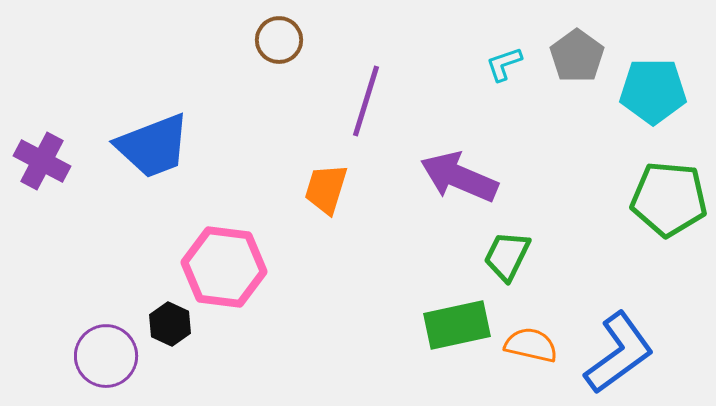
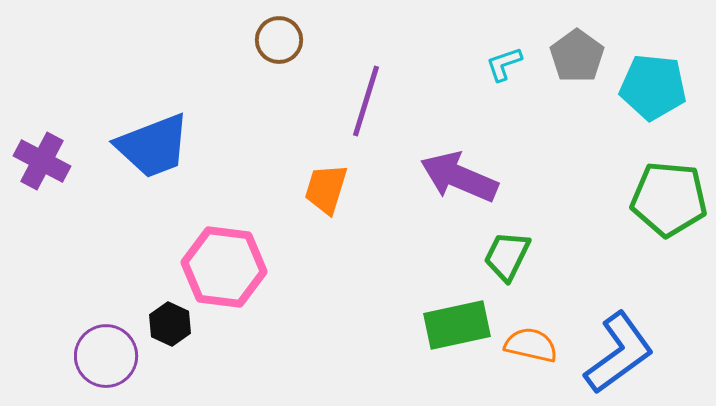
cyan pentagon: moved 4 px up; rotated 6 degrees clockwise
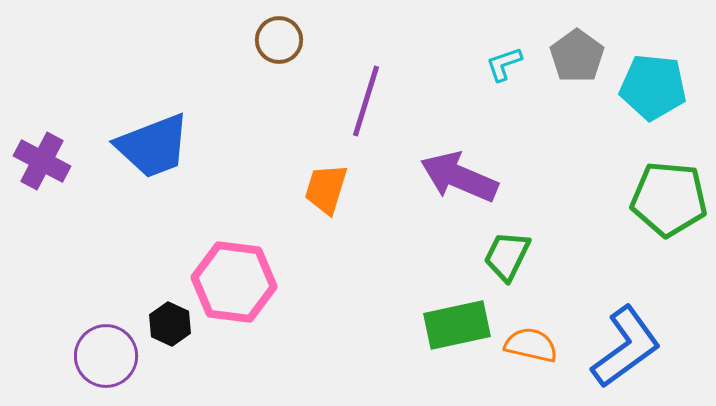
pink hexagon: moved 10 px right, 15 px down
blue L-shape: moved 7 px right, 6 px up
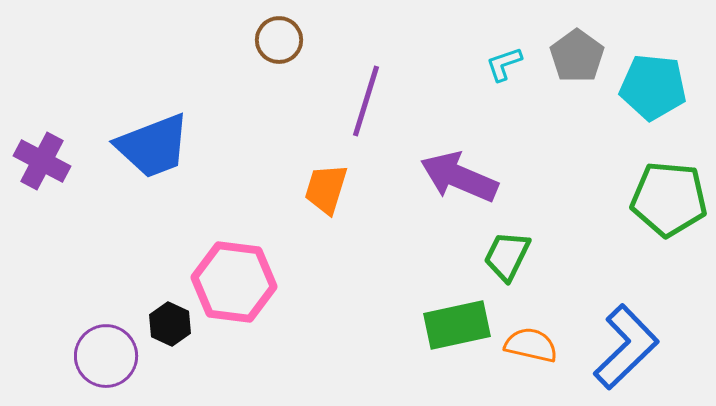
blue L-shape: rotated 8 degrees counterclockwise
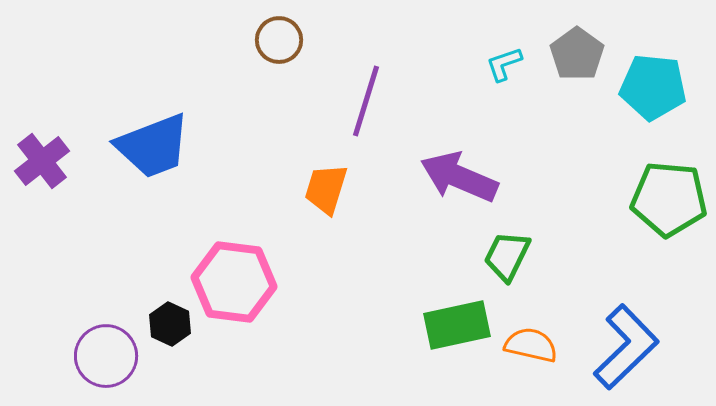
gray pentagon: moved 2 px up
purple cross: rotated 24 degrees clockwise
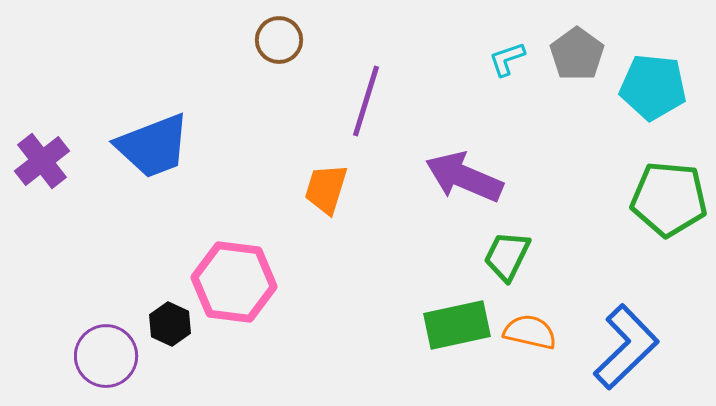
cyan L-shape: moved 3 px right, 5 px up
purple arrow: moved 5 px right
orange semicircle: moved 1 px left, 13 px up
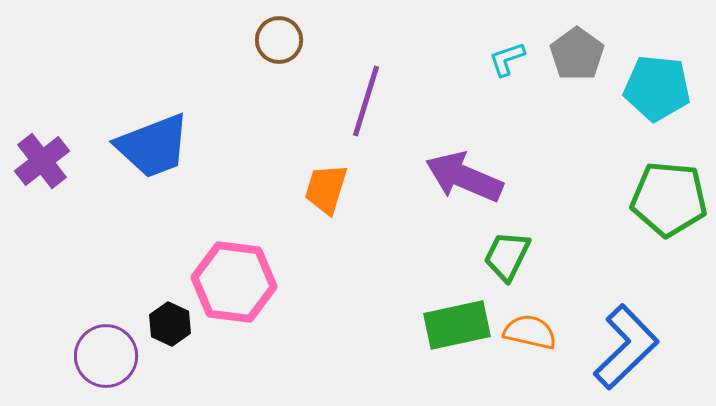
cyan pentagon: moved 4 px right, 1 px down
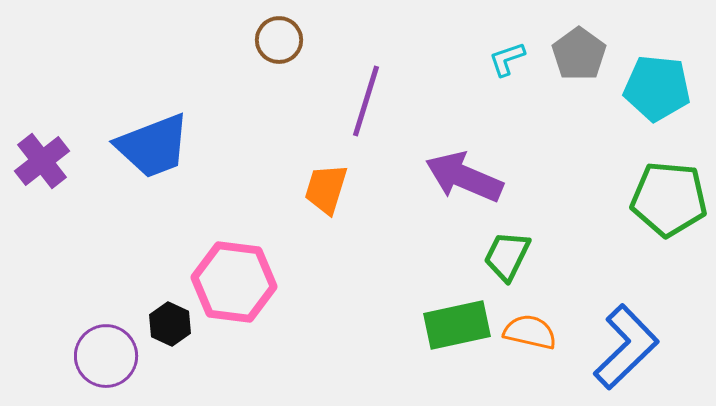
gray pentagon: moved 2 px right
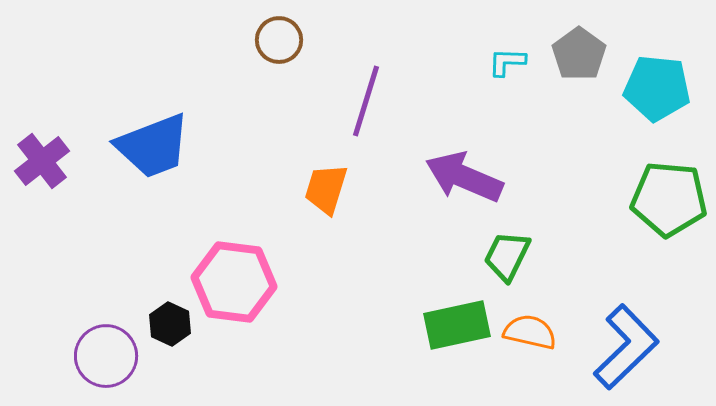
cyan L-shape: moved 3 px down; rotated 21 degrees clockwise
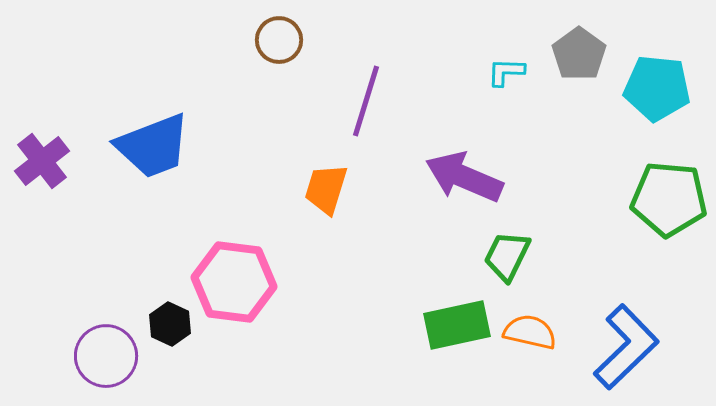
cyan L-shape: moved 1 px left, 10 px down
